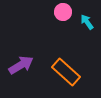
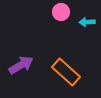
pink circle: moved 2 px left
cyan arrow: rotated 56 degrees counterclockwise
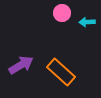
pink circle: moved 1 px right, 1 px down
orange rectangle: moved 5 px left
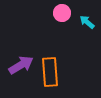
cyan arrow: rotated 42 degrees clockwise
orange rectangle: moved 11 px left; rotated 44 degrees clockwise
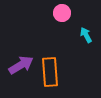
cyan arrow: moved 1 px left, 13 px down; rotated 21 degrees clockwise
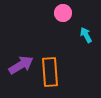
pink circle: moved 1 px right
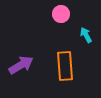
pink circle: moved 2 px left, 1 px down
orange rectangle: moved 15 px right, 6 px up
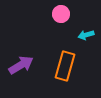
cyan arrow: rotated 77 degrees counterclockwise
orange rectangle: rotated 20 degrees clockwise
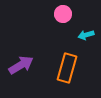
pink circle: moved 2 px right
orange rectangle: moved 2 px right, 2 px down
